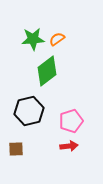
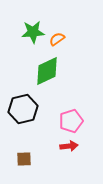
green star: moved 7 px up
green diamond: rotated 12 degrees clockwise
black hexagon: moved 6 px left, 2 px up
brown square: moved 8 px right, 10 px down
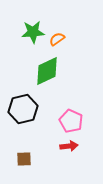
pink pentagon: rotated 30 degrees counterclockwise
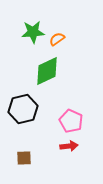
brown square: moved 1 px up
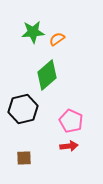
green diamond: moved 4 px down; rotated 16 degrees counterclockwise
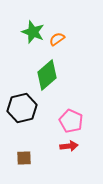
green star: rotated 25 degrees clockwise
black hexagon: moved 1 px left, 1 px up
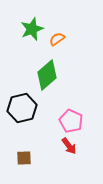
green star: moved 1 px left, 3 px up; rotated 30 degrees clockwise
red arrow: rotated 60 degrees clockwise
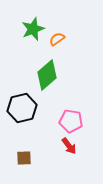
green star: moved 1 px right
pink pentagon: rotated 15 degrees counterclockwise
